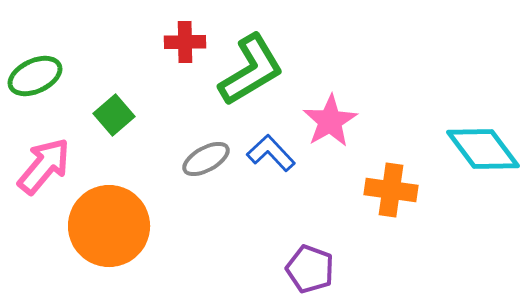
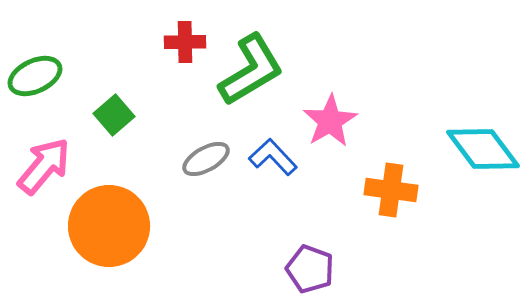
blue L-shape: moved 2 px right, 4 px down
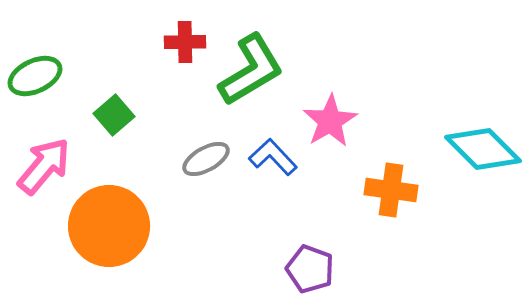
cyan diamond: rotated 8 degrees counterclockwise
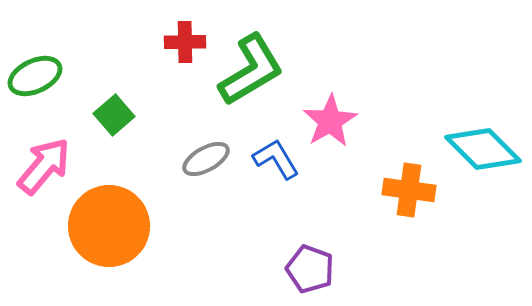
blue L-shape: moved 3 px right, 2 px down; rotated 12 degrees clockwise
orange cross: moved 18 px right
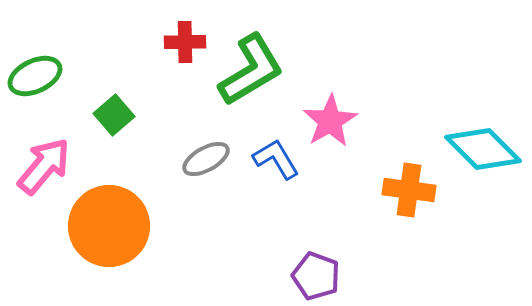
purple pentagon: moved 6 px right, 7 px down
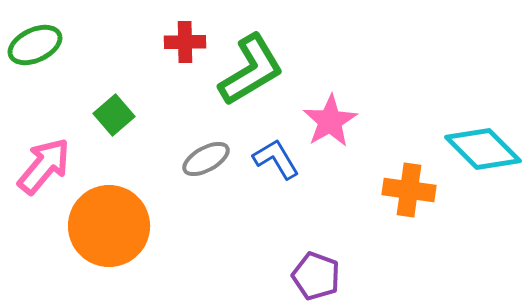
green ellipse: moved 31 px up
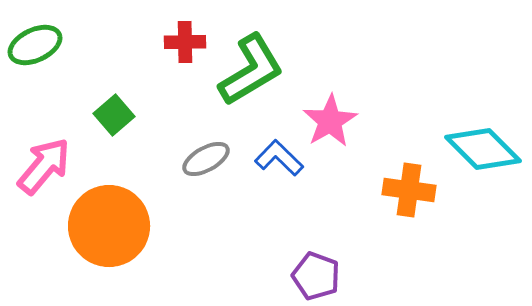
blue L-shape: moved 3 px right, 1 px up; rotated 15 degrees counterclockwise
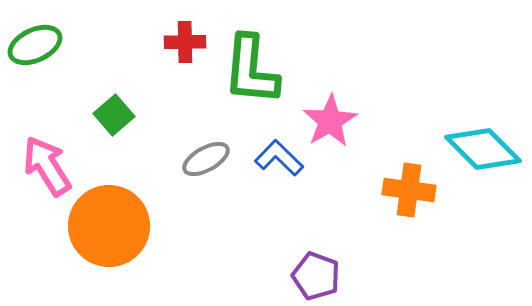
green L-shape: rotated 126 degrees clockwise
pink arrow: moved 3 px right; rotated 72 degrees counterclockwise
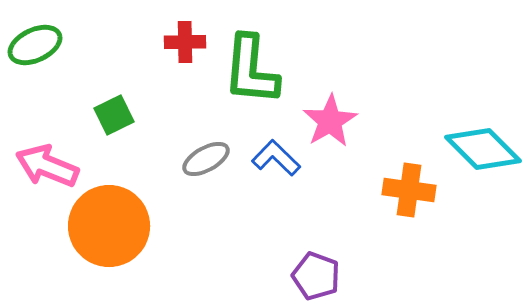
green square: rotated 15 degrees clockwise
blue L-shape: moved 3 px left
pink arrow: rotated 36 degrees counterclockwise
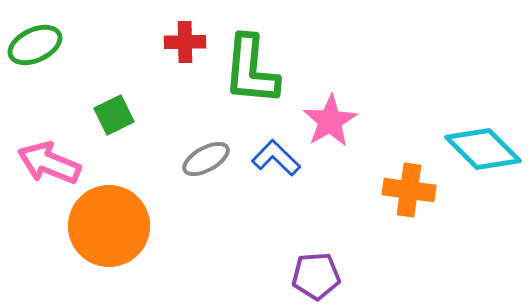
pink arrow: moved 2 px right, 3 px up
purple pentagon: rotated 24 degrees counterclockwise
